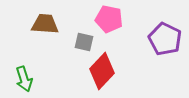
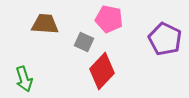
gray square: rotated 12 degrees clockwise
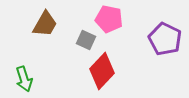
brown trapezoid: rotated 116 degrees clockwise
gray square: moved 2 px right, 2 px up
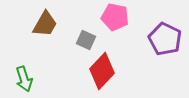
pink pentagon: moved 6 px right, 2 px up
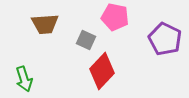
brown trapezoid: rotated 56 degrees clockwise
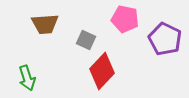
pink pentagon: moved 10 px right, 2 px down
green arrow: moved 3 px right, 1 px up
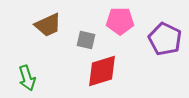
pink pentagon: moved 5 px left, 2 px down; rotated 12 degrees counterclockwise
brown trapezoid: moved 3 px right, 1 px down; rotated 20 degrees counterclockwise
gray square: rotated 12 degrees counterclockwise
red diamond: rotated 30 degrees clockwise
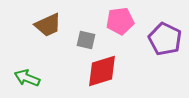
pink pentagon: rotated 8 degrees counterclockwise
green arrow: rotated 130 degrees clockwise
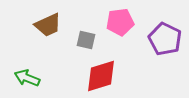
pink pentagon: moved 1 px down
red diamond: moved 1 px left, 5 px down
